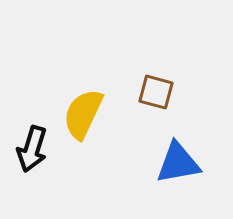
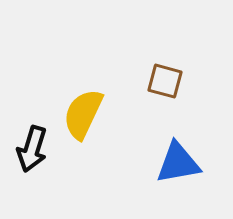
brown square: moved 9 px right, 11 px up
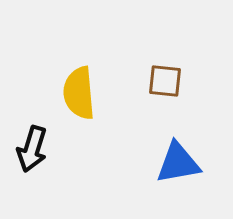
brown square: rotated 9 degrees counterclockwise
yellow semicircle: moved 4 px left, 21 px up; rotated 30 degrees counterclockwise
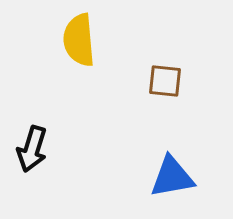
yellow semicircle: moved 53 px up
blue triangle: moved 6 px left, 14 px down
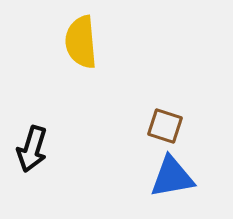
yellow semicircle: moved 2 px right, 2 px down
brown square: moved 45 px down; rotated 12 degrees clockwise
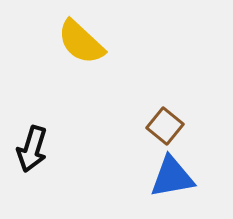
yellow semicircle: rotated 42 degrees counterclockwise
brown square: rotated 21 degrees clockwise
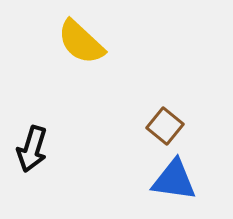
blue triangle: moved 2 px right, 3 px down; rotated 18 degrees clockwise
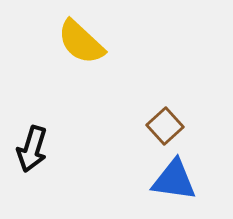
brown square: rotated 9 degrees clockwise
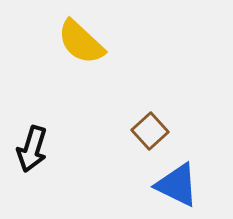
brown square: moved 15 px left, 5 px down
blue triangle: moved 3 px right, 5 px down; rotated 18 degrees clockwise
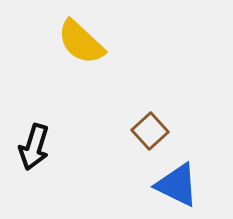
black arrow: moved 2 px right, 2 px up
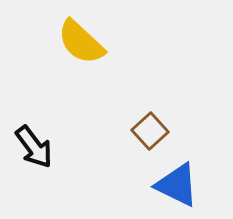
black arrow: rotated 54 degrees counterclockwise
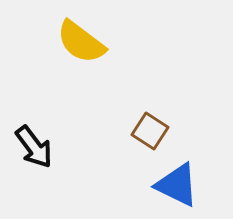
yellow semicircle: rotated 6 degrees counterclockwise
brown square: rotated 15 degrees counterclockwise
